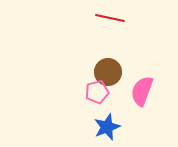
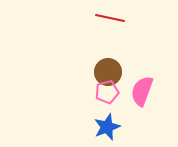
pink pentagon: moved 10 px right
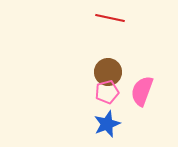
blue star: moved 3 px up
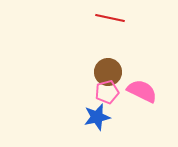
pink semicircle: rotated 96 degrees clockwise
blue star: moved 10 px left, 7 px up; rotated 8 degrees clockwise
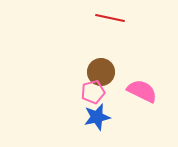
brown circle: moved 7 px left
pink pentagon: moved 14 px left
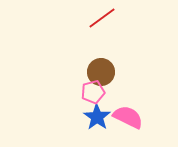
red line: moved 8 px left; rotated 48 degrees counterclockwise
pink semicircle: moved 14 px left, 26 px down
blue star: rotated 24 degrees counterclockwise
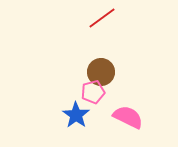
blue star: moved 21 px left, 2 px up
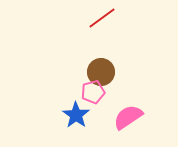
pink semicircle: rotated 60 degrees counterclockwise
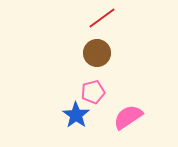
brown circle: moved 4 px left, 19 px up
